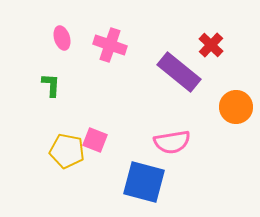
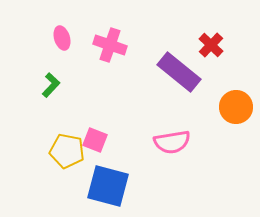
green L-shape: rotated 40 degrees clockwise
blue square: moved 36 px left, 4 px down
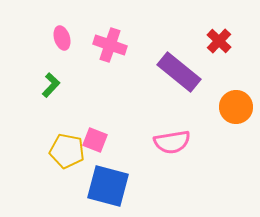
red cross: moved 8 px right, 4 px up
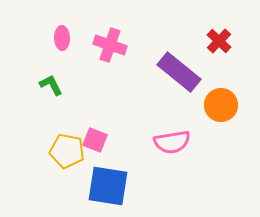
pink ellipse: rotated 15 degrees clockwise
green L-shape: rotated 70 degrees counterclockwise
orange circle: moved 15 px left, 2 px up
blue square: rotated 6 degrees counterclockwise
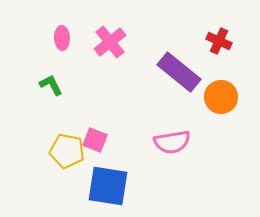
red cross: rotated 20 degrees counterclockwise
pink cross: moved 3 px up; rotated 32 degrees clockwise
orange circle: moved 8 px up
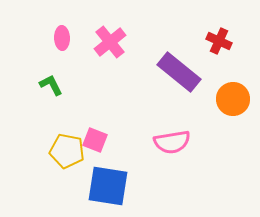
orange circle: moved 12 px right, 2 px down
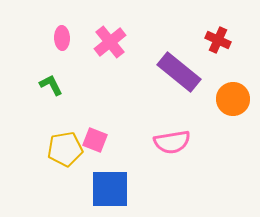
red cross: moved 1 px left, 1 px up
yellow pentagon: moved 2 px left, 2 px up; rotated 20 degrees counterclockwise
blue square: moved 2 px right, 3 px down; rotated 9 degrees counterclockwise
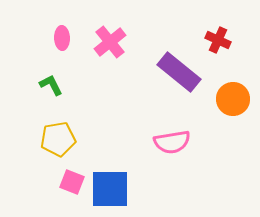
pink square: moved 23 px left, 42 px down
yellow pentagon: moved 7 px left, 10 px up
